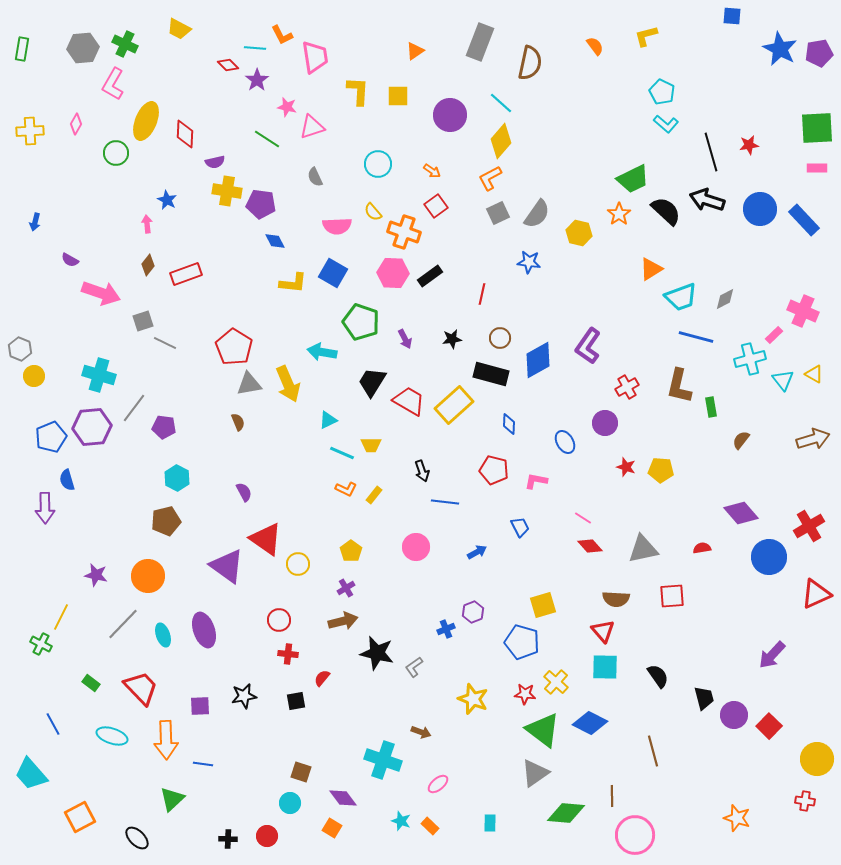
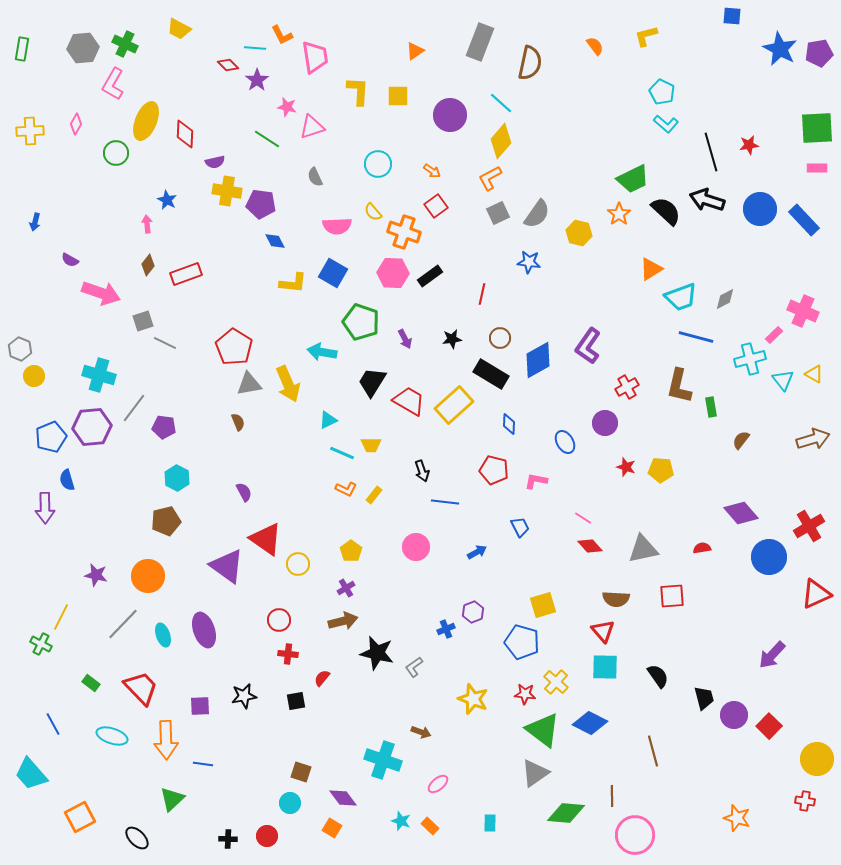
black rectangle at (491, 374): rotated 16 degrees clockwise
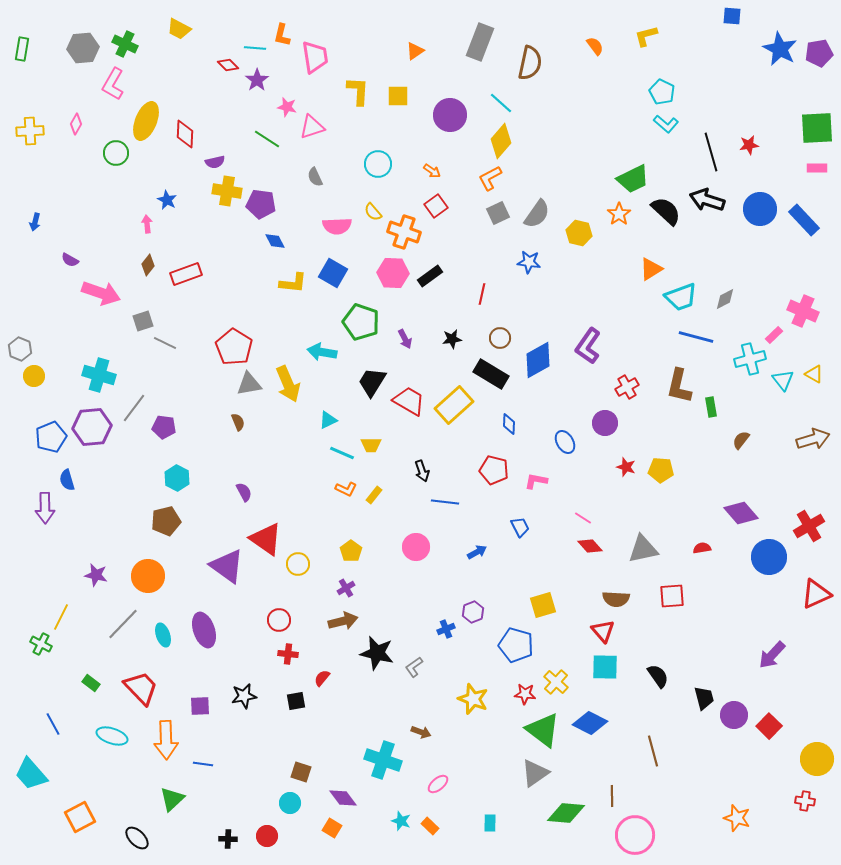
orange L-shape at (282, 35): rotated 40 degrees clockwise
blue pentagon at (522, 642): moved 6 px left, 3 px down
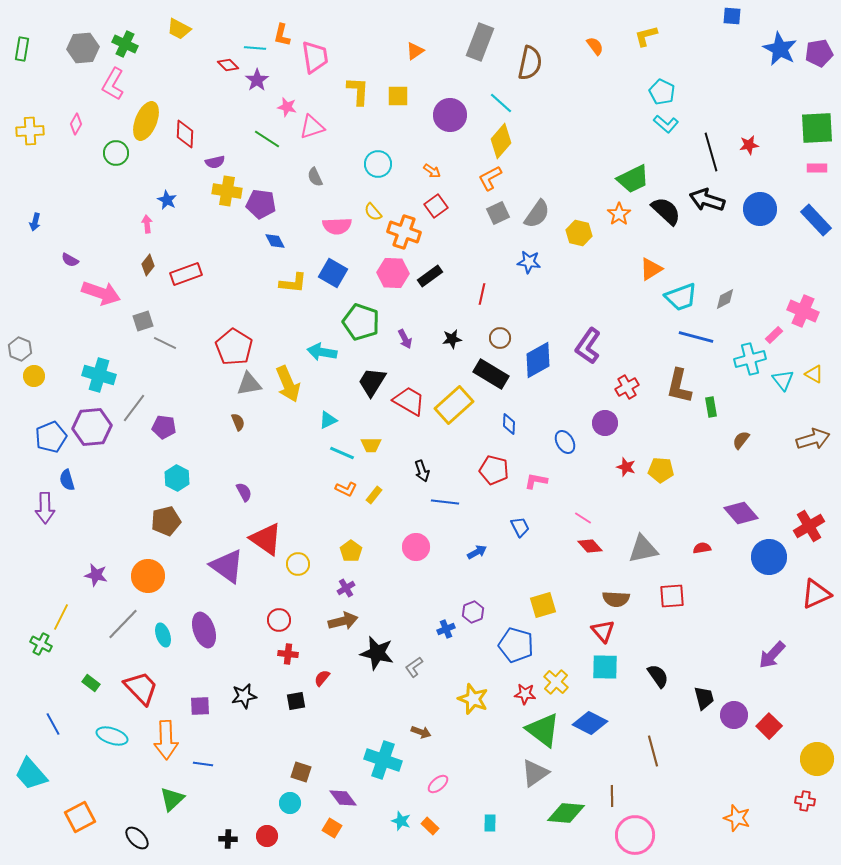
blue rectangle at (804, 220): moved 12 px right
